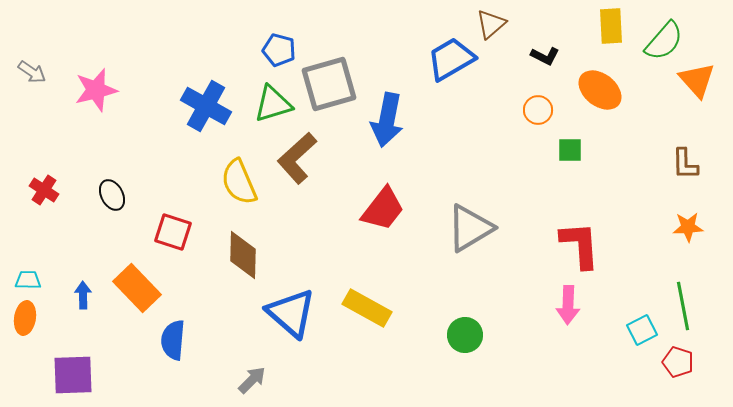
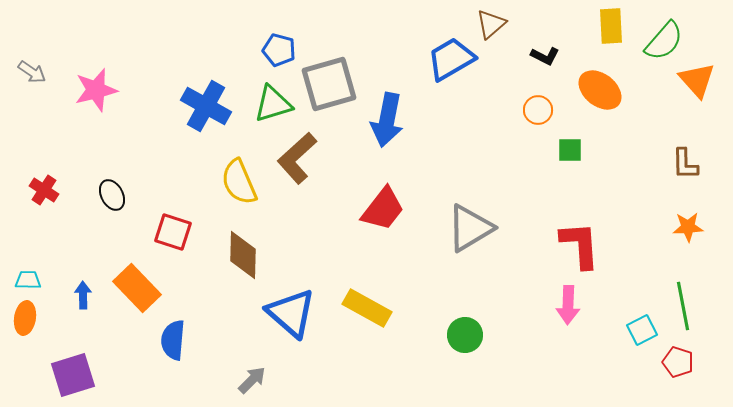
purple square at (73, 375): rotated 15 degrees counterclockwise
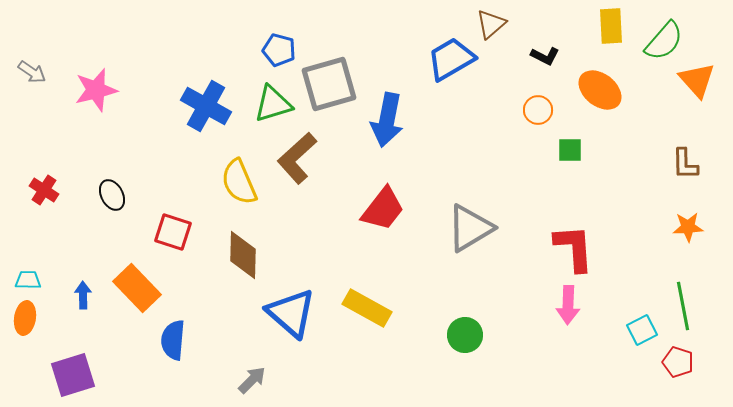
red L-shape at (580, 245): moved 6 px left, 3 px down
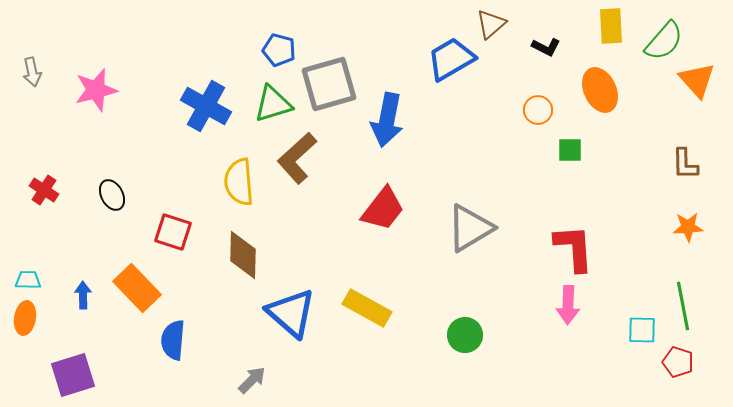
black L-shape at (545, 56): moved 1 px right, 9 px up
gray arrow at (32, 72): rotated 44 degrees clockwise
orange ellipse at (600, 90): rotated 27 degrees clockwise
yellow semicircle at (239, 182): rotated 18 degrees clockwise
cyan square at (642, 330): rotated 28 degrees clockwise
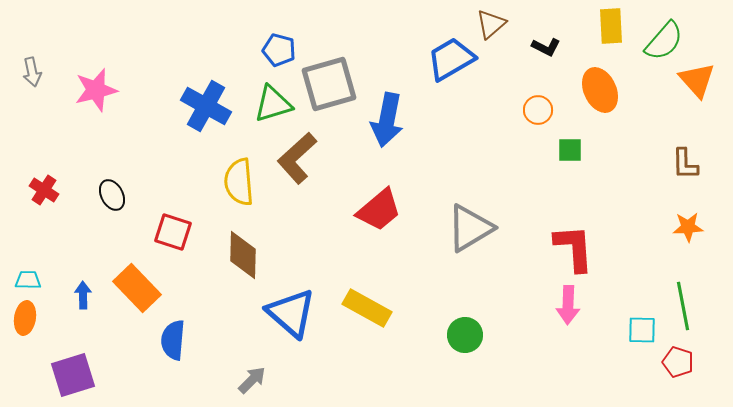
red trapezoid at (383, 209): moved 4 px left, 1 px down; rotated 12 degrees clockwise
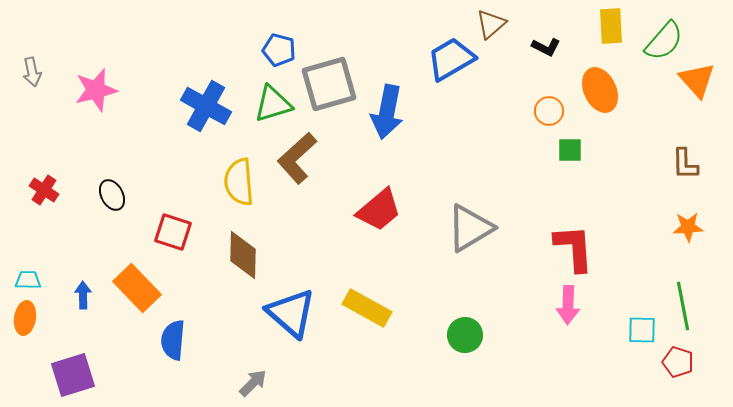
orange circle at (538, 110): moved 11 px right, 1 px down
blue arrow at (387, 120): moved 8 px up
gray arrow at (252, 380): moved 1 px right, 3 px down
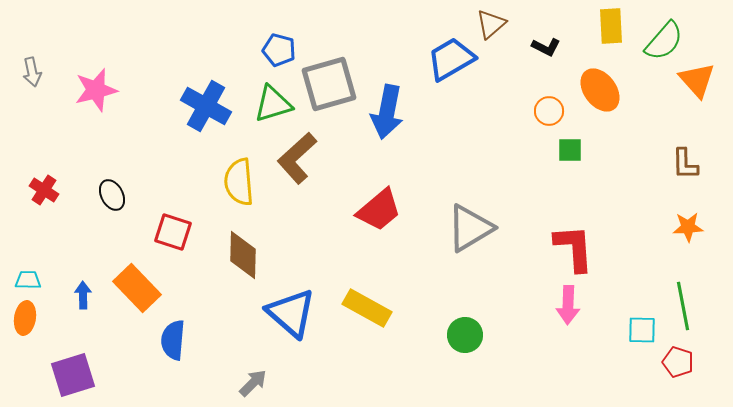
orange ellipse at (600, 90): rotated 12 degrees counterclockwise
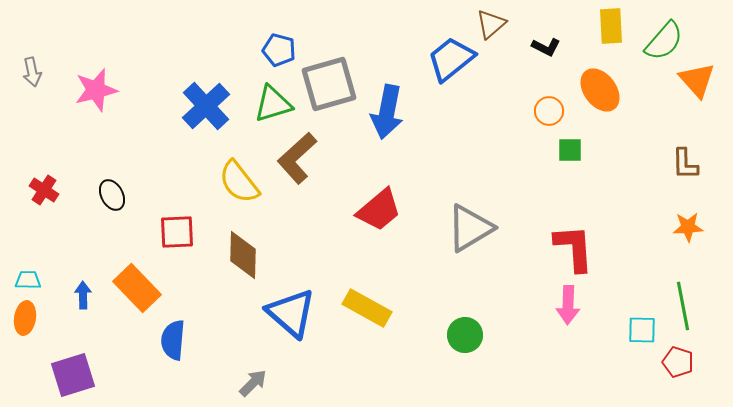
blue trapezoid at (451, 59): rotated 9 degrees counterclockwise
blue cross at (206, 106): rotated 18 degrees clockwise
yellow semicircle at (239, 182): rotated 33 degrees counterclockwise
red square at (173, 232): moved 4 px right; rotated 21 degrees counterclockwise
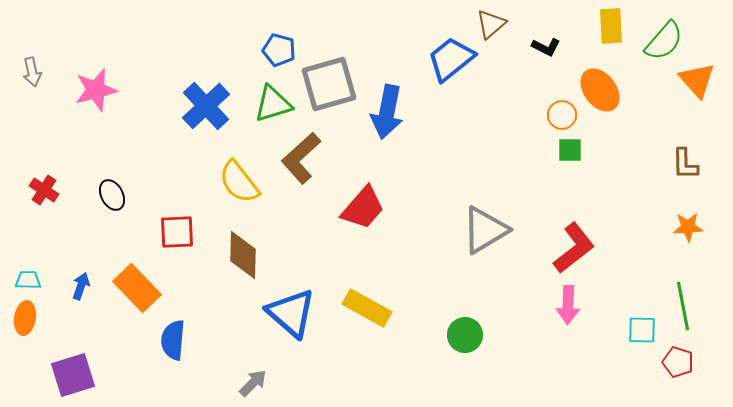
orange circle at (549, 111): moved 13 px right, 4 px down
brown L-shape at (297, 158): moved 4 px right
red trapezoid at (379, 210): moved 16 px left, 2 px up; rotated 9 degrees counterclockwise
gray triangle at (470, 228): moved 15 px right, 2 px down
red L-shape at (574, 248): rotated 56 degrees clockwise
blue arrow at (83, 295): moved 2 px left, 9 px up; rotated 20 degrees clockwise
